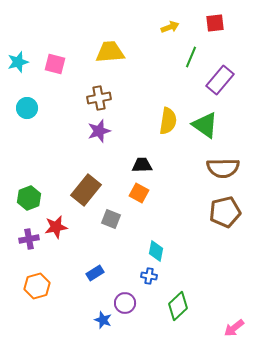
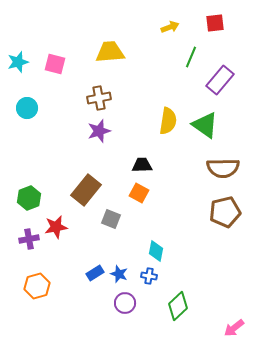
blue star: moved 16 px right, 46 px up
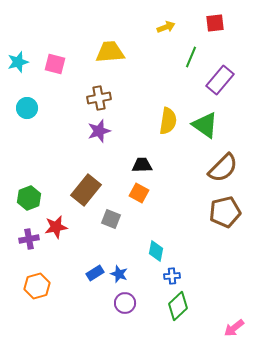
yellow arrow: moved 4 px left
brown semicircle: rotated 44 degrees counterclockwise
blue cross: moved 23 px right; rotated 14 degrees counterclockwise
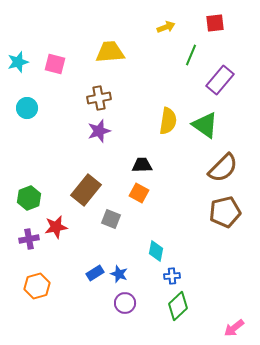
green line: moved 2 px up
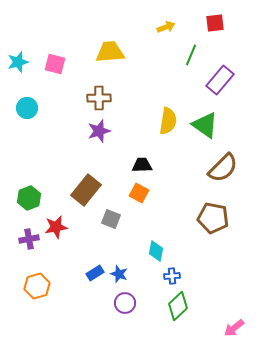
brown cross: rotated 10 degrees clockwise
brown pentagon: moved 12 px left, 6 px down; rotated 24 degrees clockwise
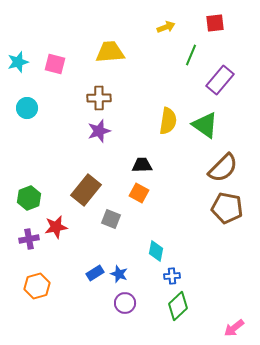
brown pentagon: moved 14 px right, 10 px up
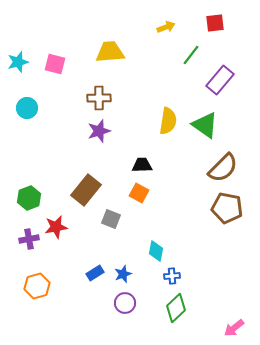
green line: rotated 15 degrees clockwise
blue star: moved 4 px right; rotated 30 degrees clockwise
green diamond: moved 2 px left, 2 px down
